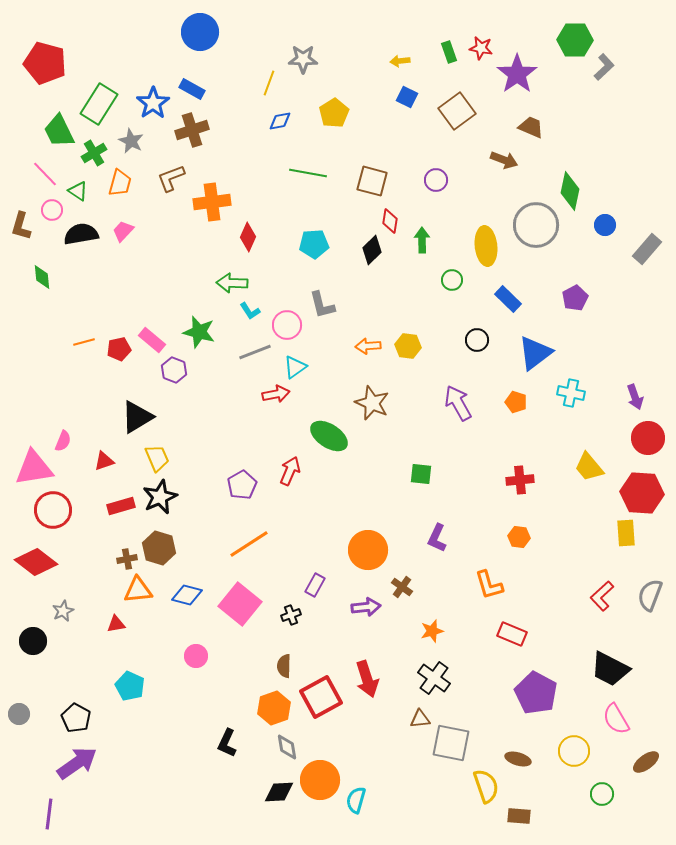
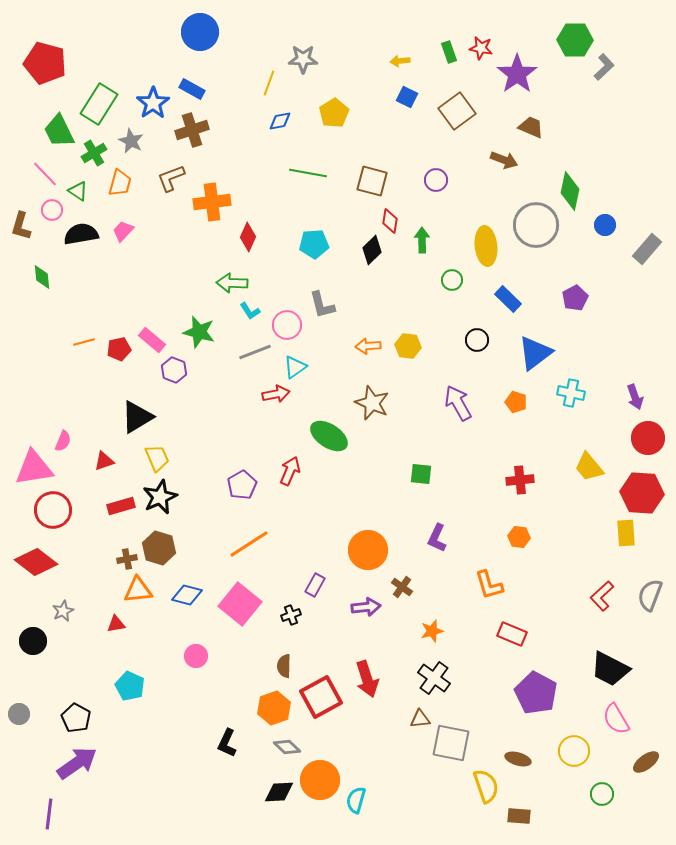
gray diamond at (287, 747): rotated 36 degrees counterclockwise
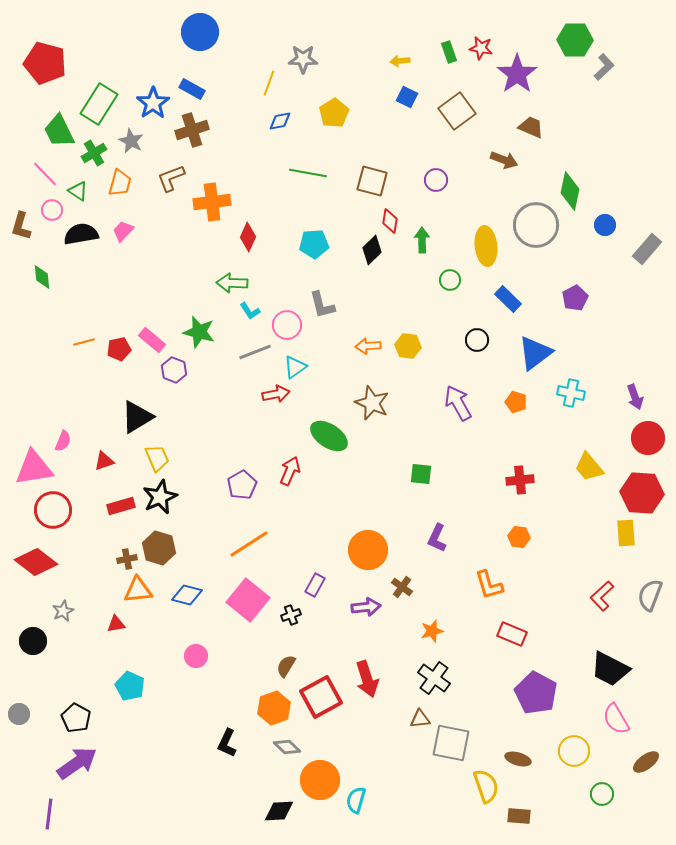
green circle at (452, 280): moved 2 px left
pink square at (240, 604): moved 8 px right, 4 px up
brown semicircle at (284, 666): moved 2 px right; rotated 30 degrees clockwise
black diamond at (279, 792): moved 19 px down
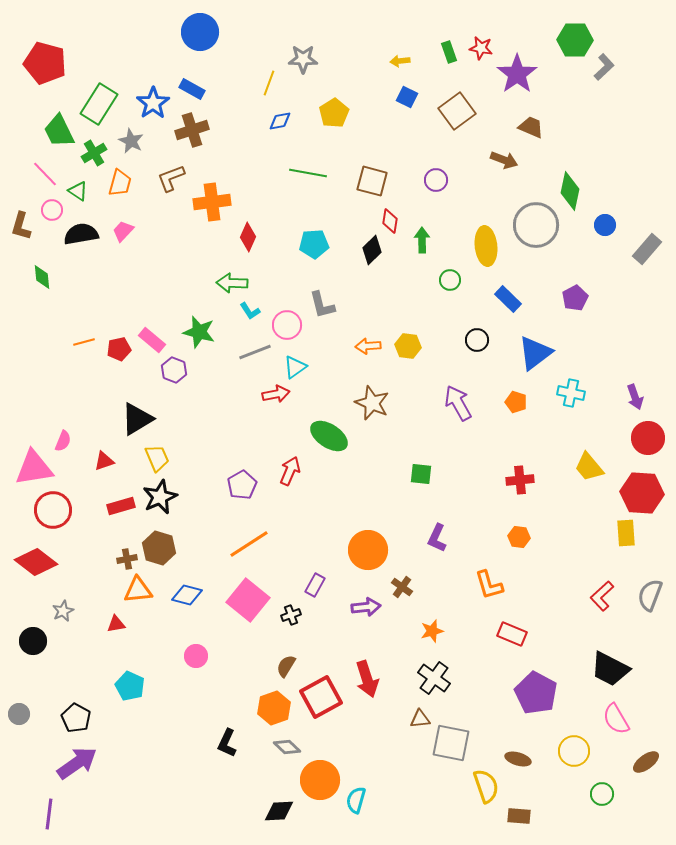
black triangle at (137, 417): moved 2 px down
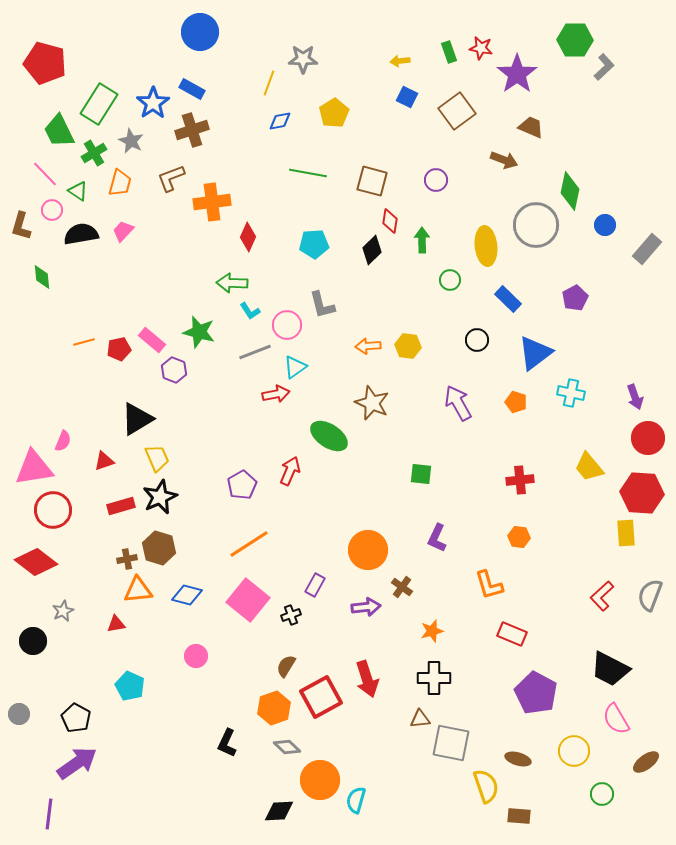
black cross at (434, 678): rotated 36 degrees counterclockwise
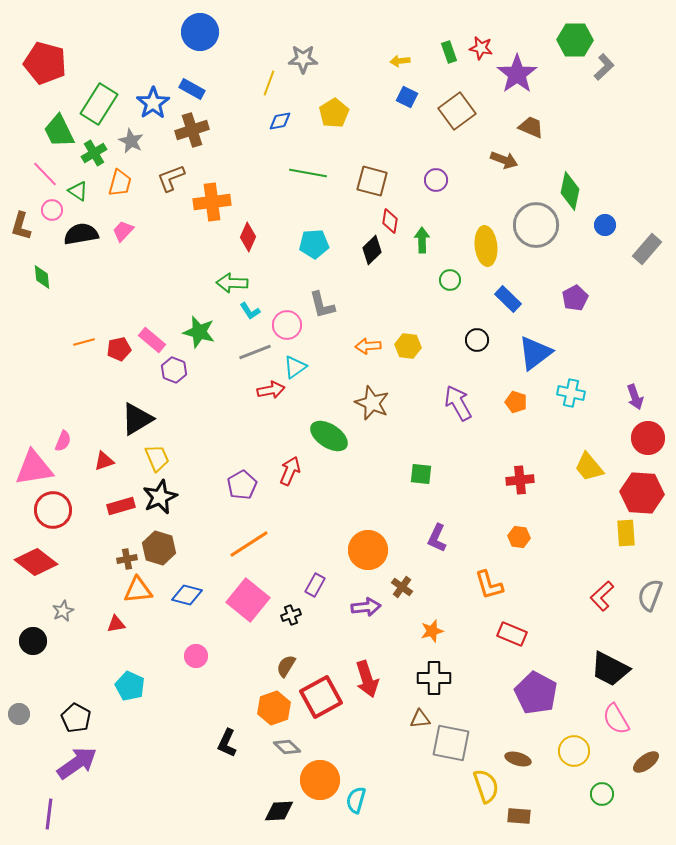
red arrow at (276, 394): moved 5 px left, 4 px up
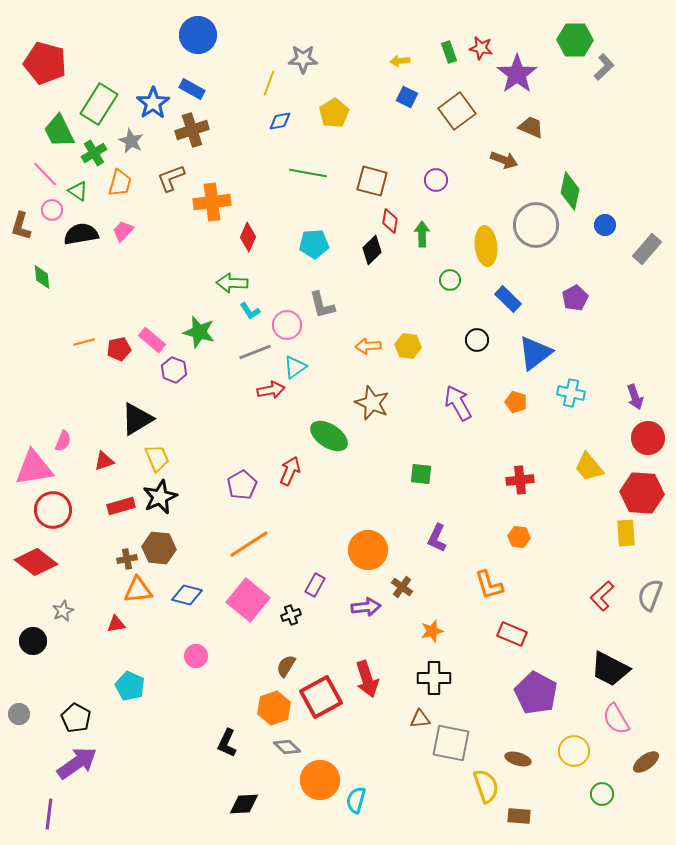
blue circle at (200, 32): moved 2 px left, 3 px down
green arrow at (422, 240): moved 6 px up
brown hexagon at (159, 548): rotated 12 degrees counterclockwise
black diamond at (279, 811): moved 35 px left, 7 px up
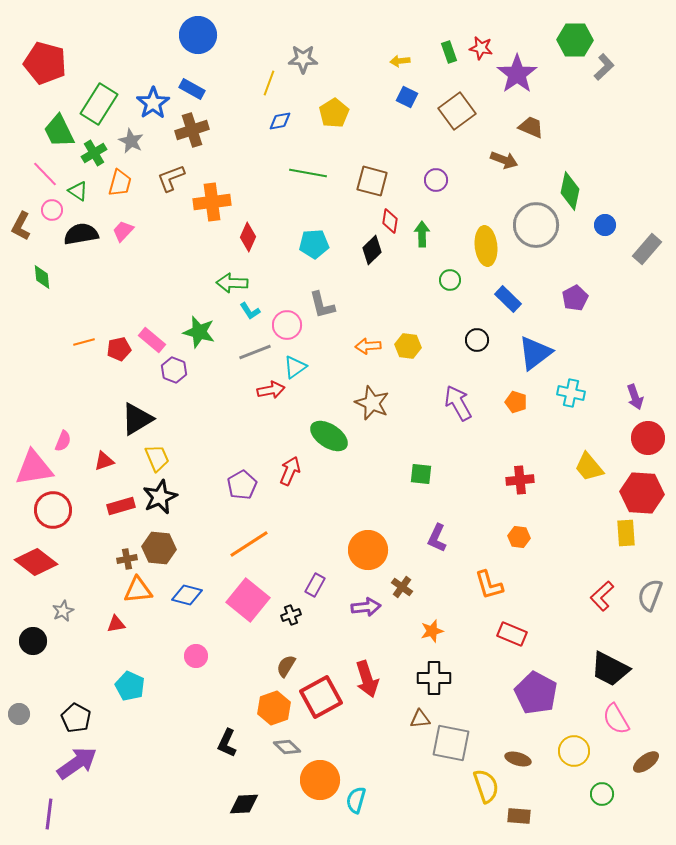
brown L-shape at (21, 226): rotated 12 degrees clockwise
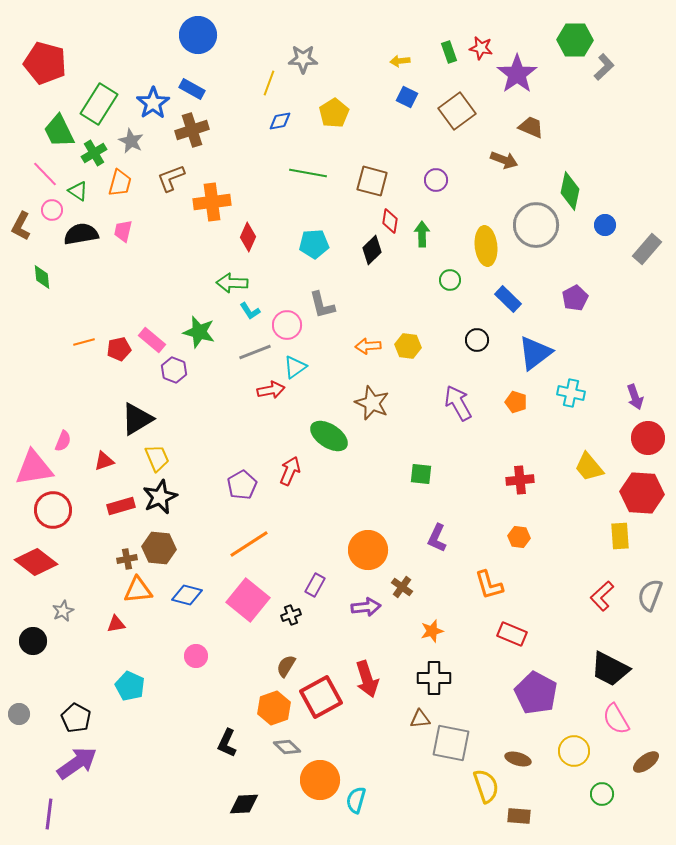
pink trapezoid at (123, 231): rotated 30 degrees counterclockwise
yellow rectangle at (626, 533): moved 6 px left, 3 px down
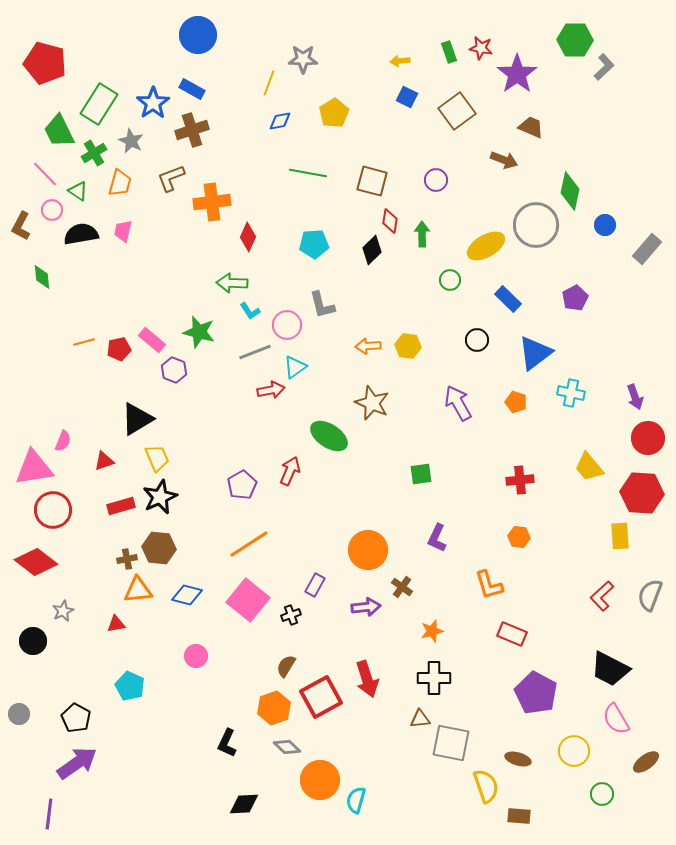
yellow ellipse at (486, 246): rotated 66 degrees clockwise
green square at (421, 474): rotated 15 degrees counterclockwise
